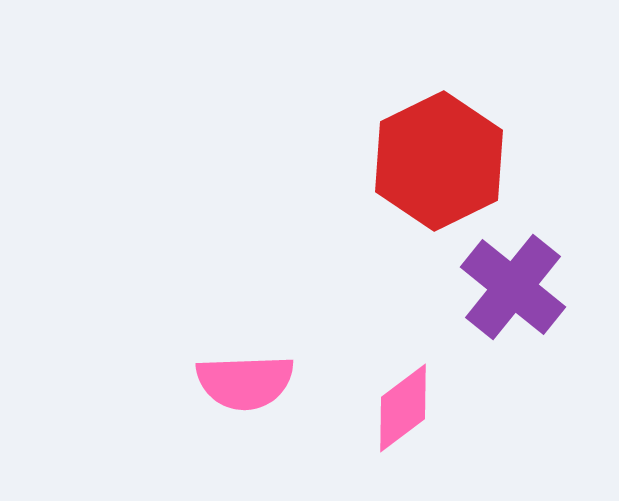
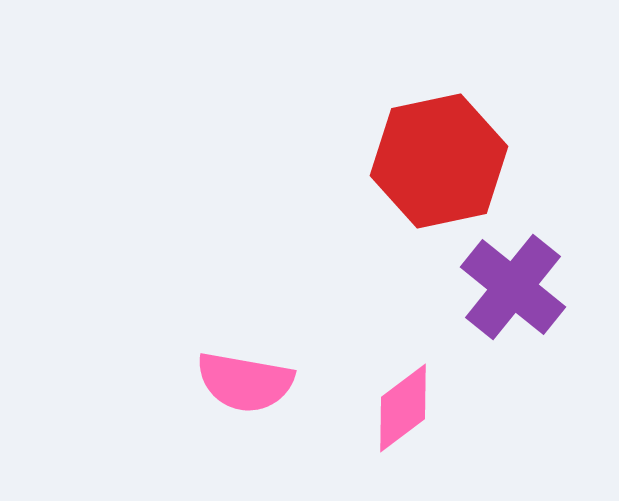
red hexagon: rotated 14 degrees clockwise
pink semicircle: rotated 12 degrees clockwise
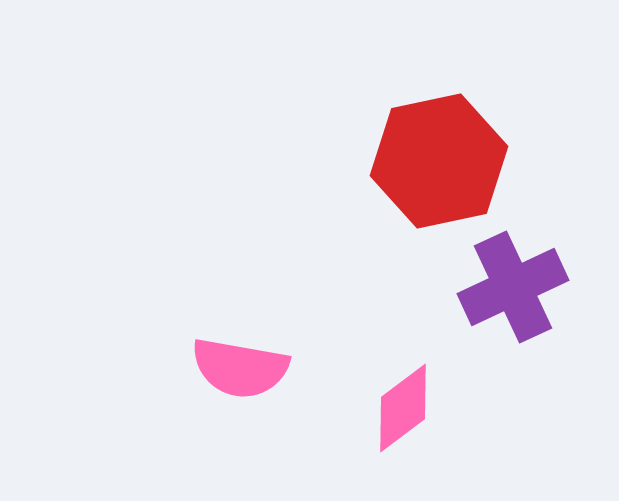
purple cross: rotated 26 degrees clockwise
pink semicircle: moved 5 px left, 14 px up
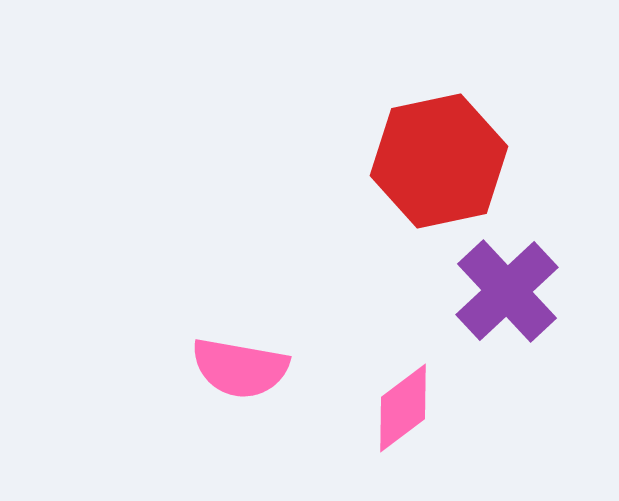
purple cross: moved 6 px left, 4 px down; rotated 18 degrees counterclockwise
